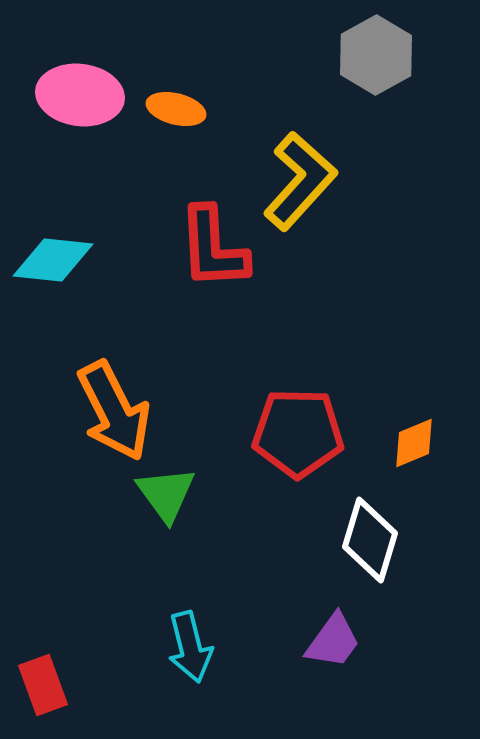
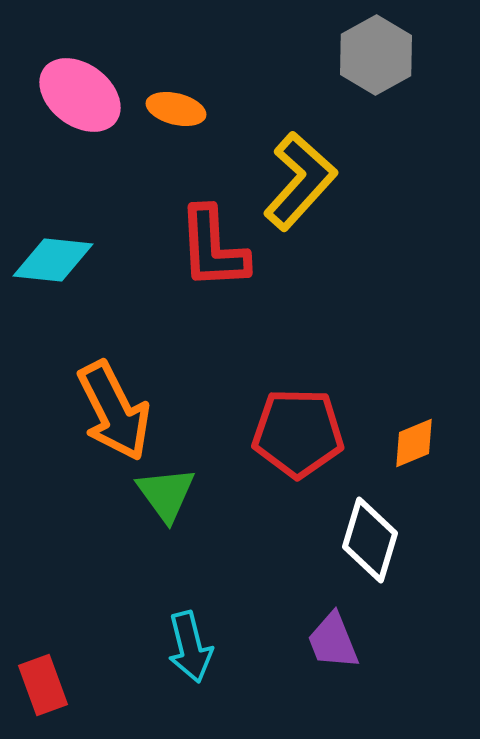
pink ellipse: rotated 30 degrees clockwise
purple trapezoid: rotated 122 degrees clockwise
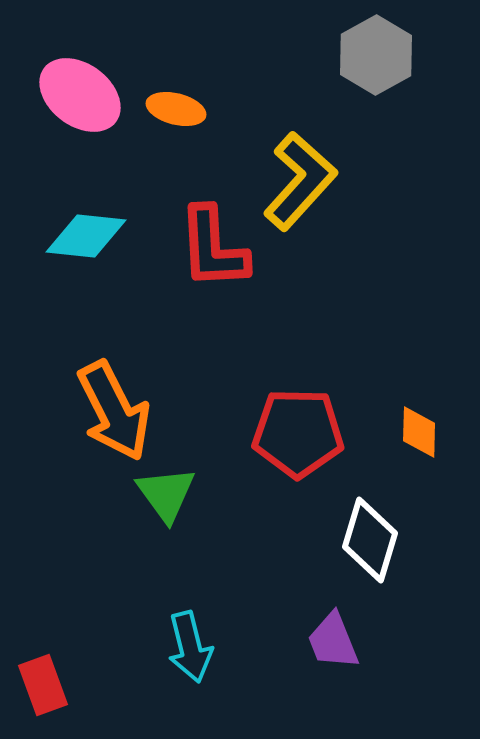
cyan diamond: moved 33 px right, 24 px up
orange diamond: moved 5 px right, 11 px up; rotated 66 degrees counterclockwise
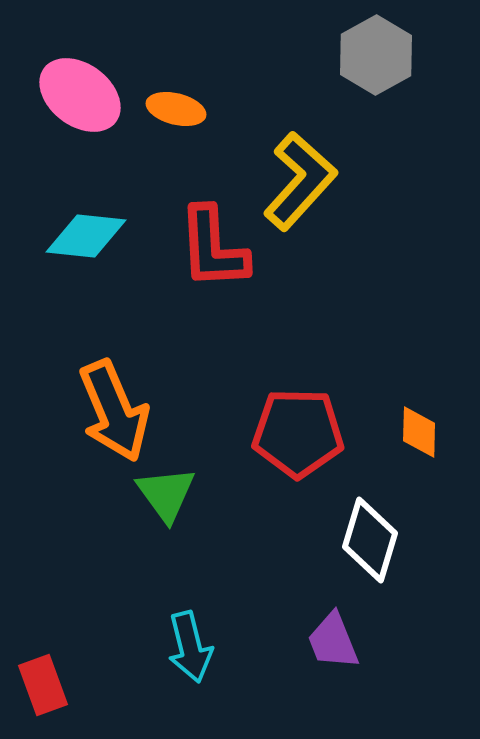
orange arrow: rotated 4 degrees clockwise
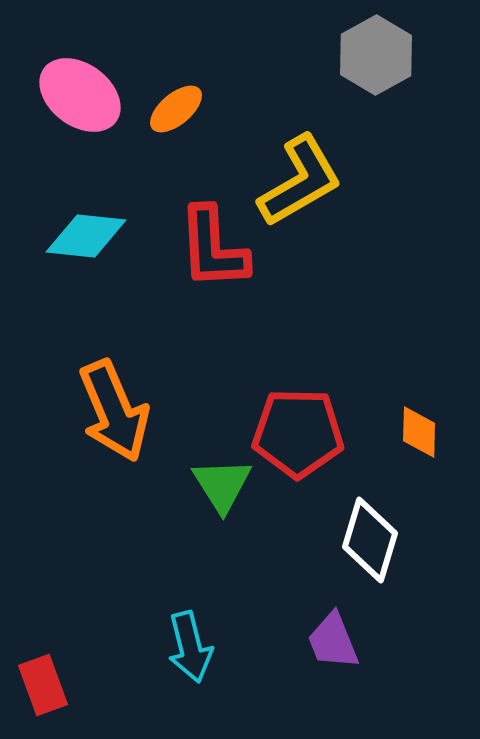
orange ellipse: rotated 54 degrees counterclockwise
yellow L-shape: rotated 18 degrees clockwise
green triangle: moved 56 px right, 9 px up; rotated 4 degrees clockwise
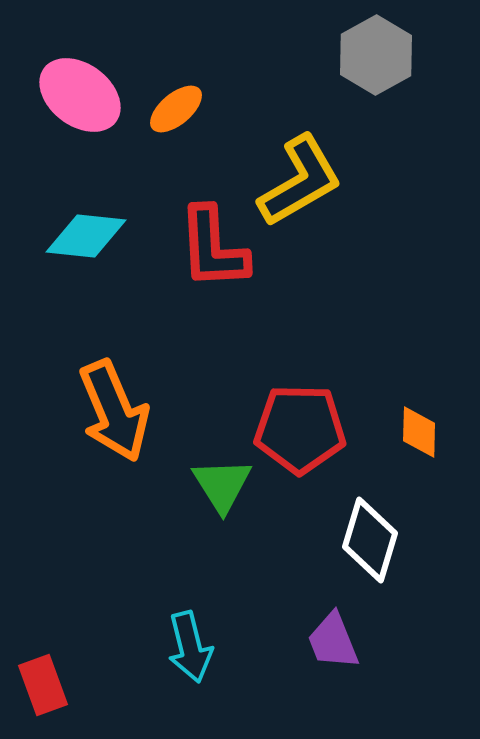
red pentagon: moved 2 px right, 4 px up
